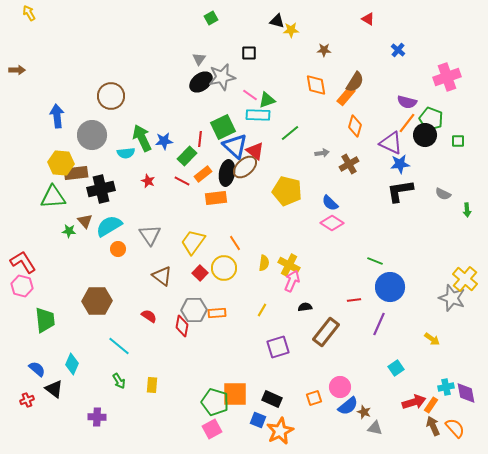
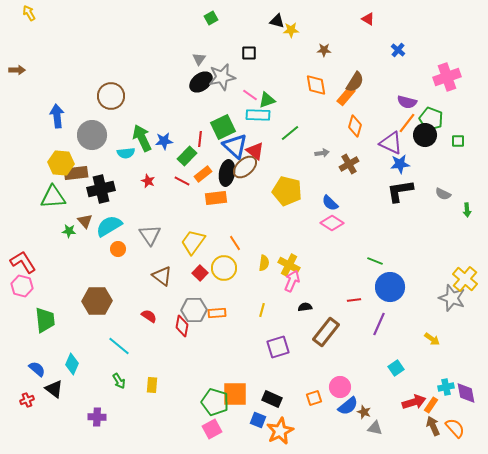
yellow line at (262, 310): rotated 16 degrees counterclockwise
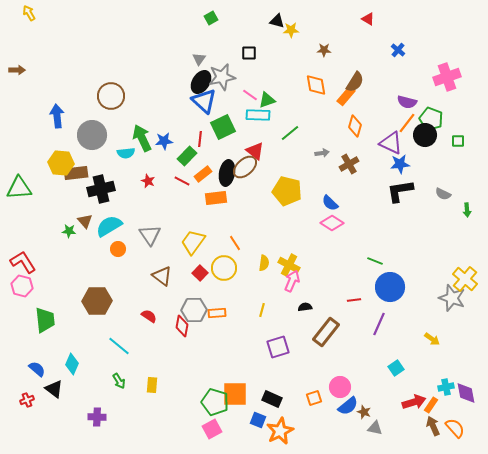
black ellipse at (201, 82): rotated 20 degrees counterclockwise
blue triangle at (235, 146): moved 31 px left, 45 px up
green triangle at (53, 197): moved 34 px left, 9 px up
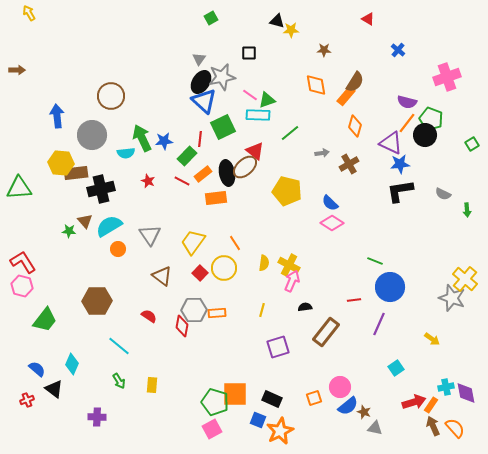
green square at (458, 141): moved 14 px right, 3 px down; rotated 32 degrees counterclockwise
black ellipse at (227, 173): rotated 20 degrees counterclockwise
green trapezoid at (45, 320): rotated 44 degrees clockwise
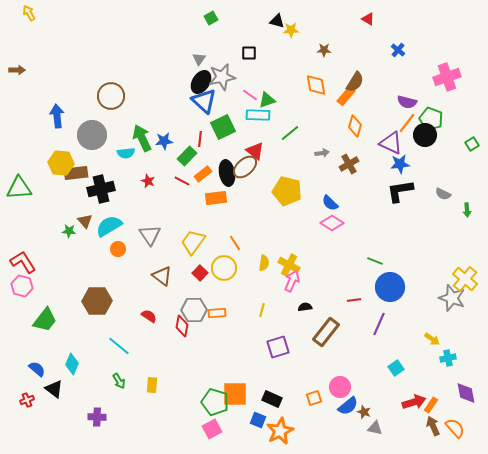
cyan cross at (446, 387): moved 2 px right, 29 px up
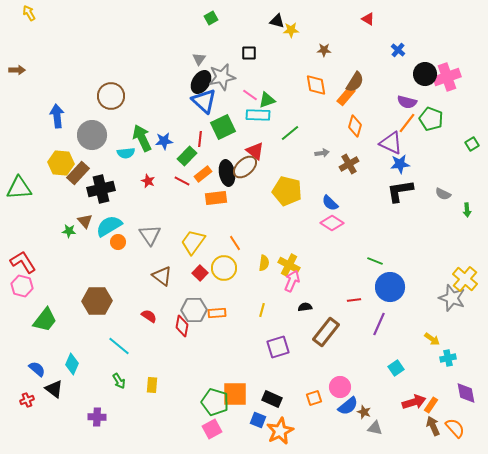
black circle at (425, 135): moved 61 px up
brown rectangle at (76, 173): moved 2 px right; rotated 40 degrees counterclockwise
orange circle at (118, 249): moved 7 px up
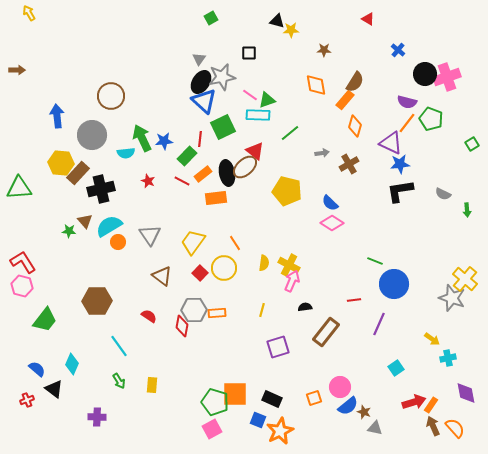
orange rectangle at (346, 96): moved 1 px left, 4 px down
blue circle at (390, 287): moved 4 px right, 3 px up
cyan line at (119, 346): rotated 15 degrees clockwise
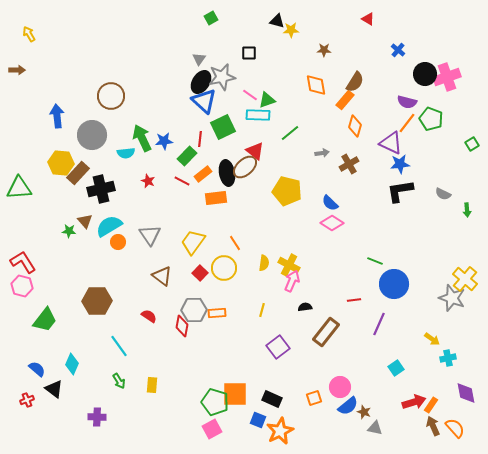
yellow arrow at (29, 13): moved 21 px down
purple square at (278, 347): rotated 20 degrees counterclockwise
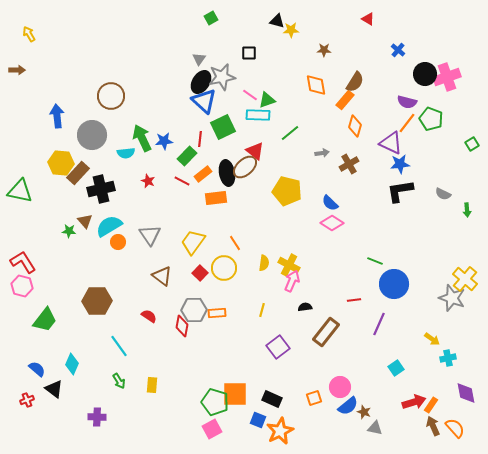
green triangle at (19, 188): moved 1 px right, 3 px down; rotated 16 degrees clockwise
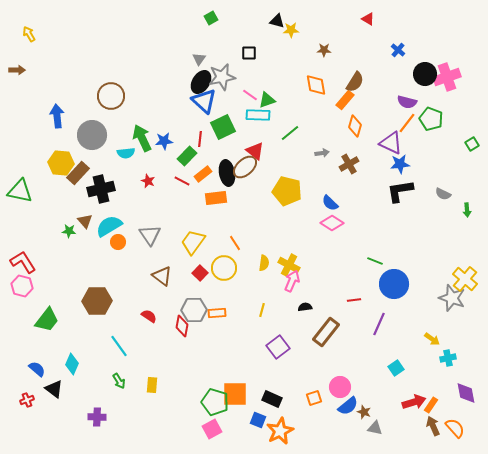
green trapezoid at (45, 320): moved 2 px right
